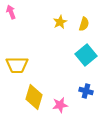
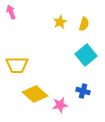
blue cross: moved 3 px left
yellow diamond: moved 1 px right, 3 px up; rotated 65 degrees counterclockwise
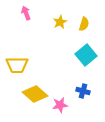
pink arrow: moved 15 px right, 1 px down
